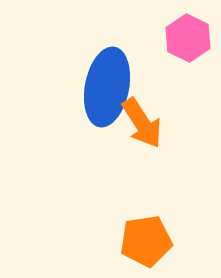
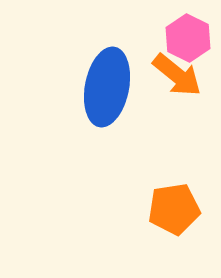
orange arrow: moved 35 px right, 48 px up; rotated 18 degrees counterclockwise
orange pentagon: moved 28 px right, 32 px up
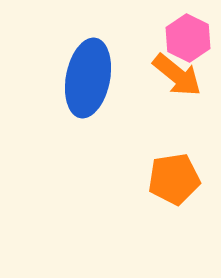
blue ellipse: moved 19 px left, 9 px up
orange pentagon: moved 30 px up
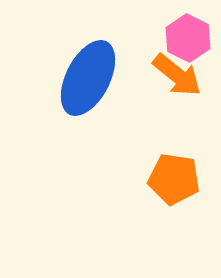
blue ellipse: rotated 16 degrees clockwise
orange pentagon: rotated 18 degrees clockwise
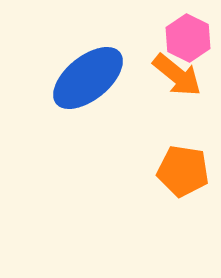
blue ellipse: rotated 24 degrees clockwise
orange pentagon: moved 9 px right, 8 px up
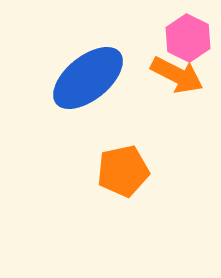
orange arrow: rotated 12 degrees counterclockwise
orange pentagon: moved 60 px left; rotated 21 degrees counterclockwise
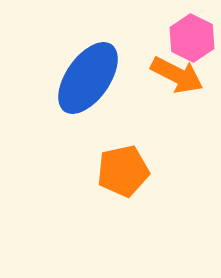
pink hexagon: moved 4 px right
blue ellipse: rotated 16 degrees counterclockwise
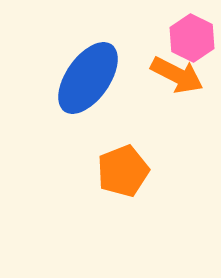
orange pentagon: rotated 9 degrees counterclockwise
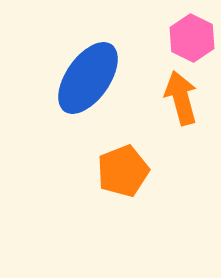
orange arrow: moved 4 px right, 23 px down; rotated 132 degrees counterclockwise
